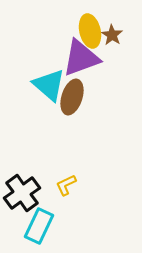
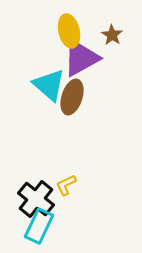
yellow ellipse: moved 21 px left
purple triangle: rotated 9 degrees counterclockwise
black cross: moved 14 px right, 6 px down; rotated 15 degrees counterclockwise
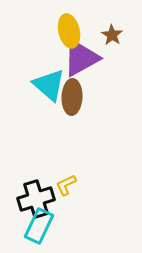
brown ellipse: rotated 16 degrees counterclockwise
black cross: rotated 33 degrees clockwise
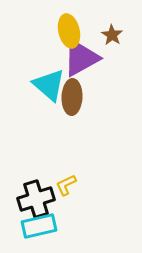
cyan rectangle: rotated 52 degrees clockwise
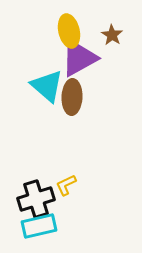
purple triangle: moved 2 px left
cyan triangle: moved 2 px left, 1 px down
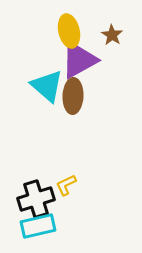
purple triangle: moved 2 px down
brown ellipse: moved 1 px right, 1 px up
cyan rectangle: moved 1 px left
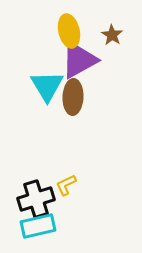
cyan triangle: rotated 18 degrees clockwise
brown ellipse: moved 1 px down
